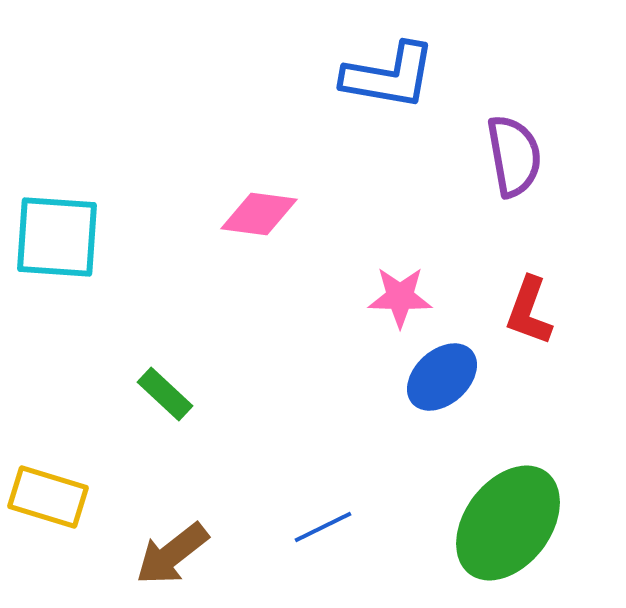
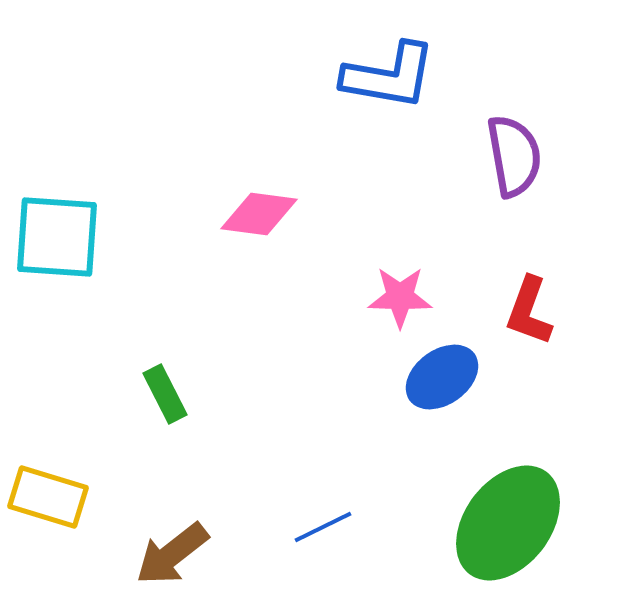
blue ellipse: rotated 6 degrees clockwise
green rectangle: rotated 20 degrees clockwise
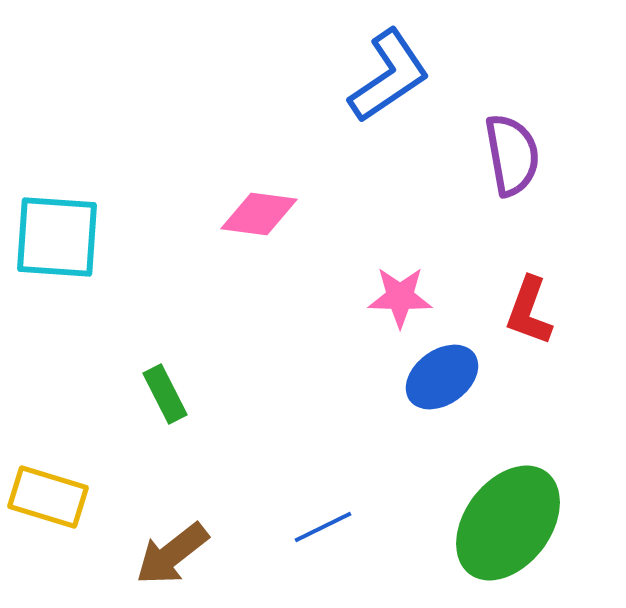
blue L-shape: rotated 44 degrees counterclockwise
purple semicircle: moved 2 px left, 1 px up
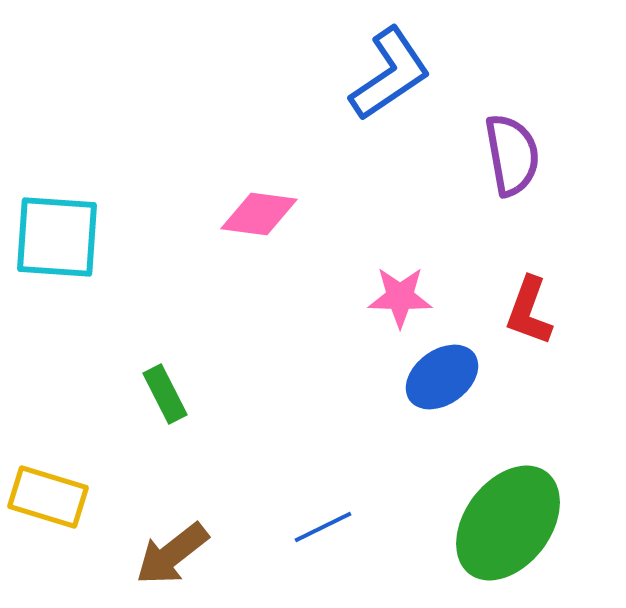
blue L-shape: moved 1 px right, 2 px up
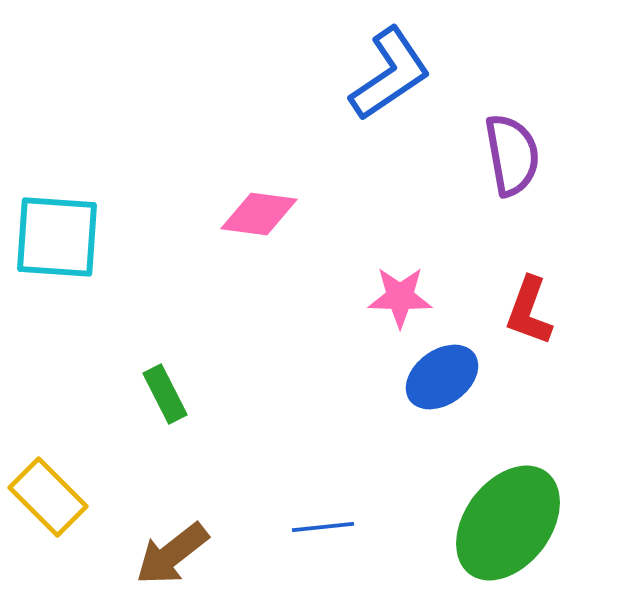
yellow rectangle: rotated 28 degrees clockwise
blue line: rotated 20 degrees clockwise
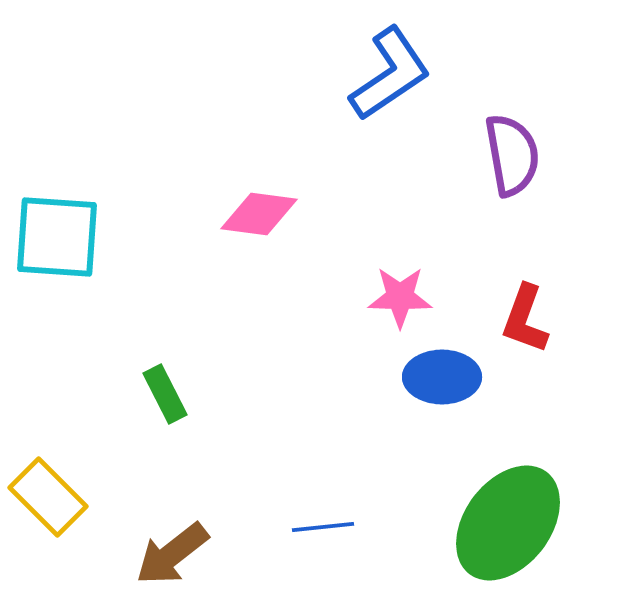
red L-shape: moved 4 px left, 8 px down
blue ellipse: rotated 36 degrees clockwise
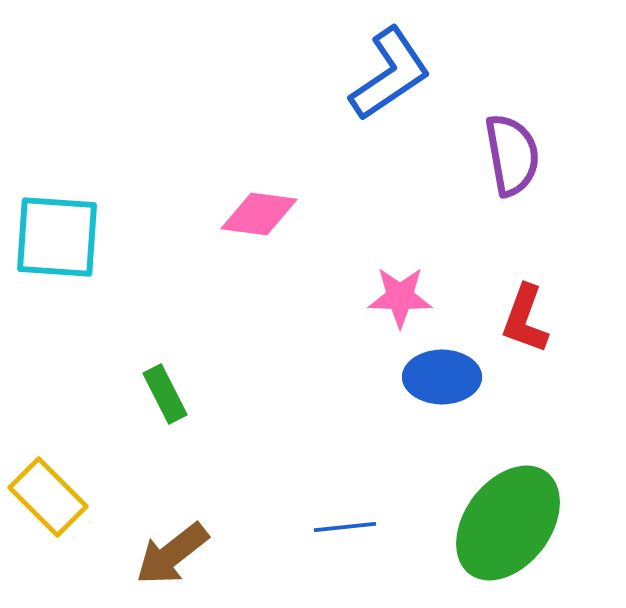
blue line: moved 22 px right
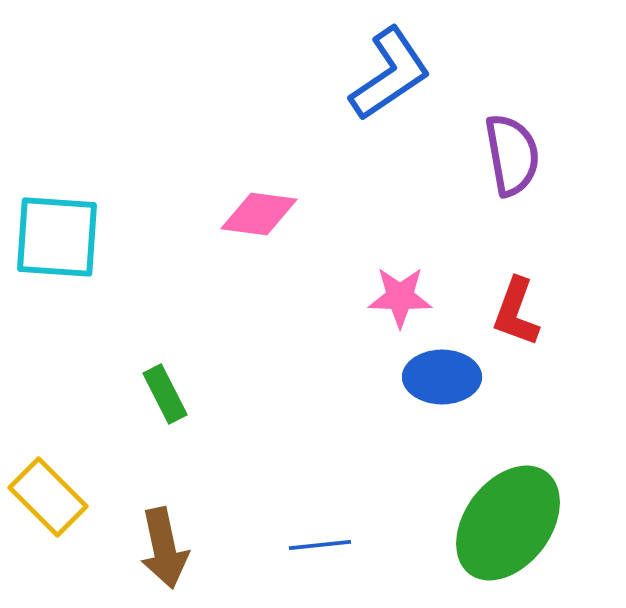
red L-shape: moved 9 px left, 7 px up
blue line: moved 25 px left, 18 px down
brown arrow: moved 8 px left, 6 px up; rotated 64 degrees counterclockwise
